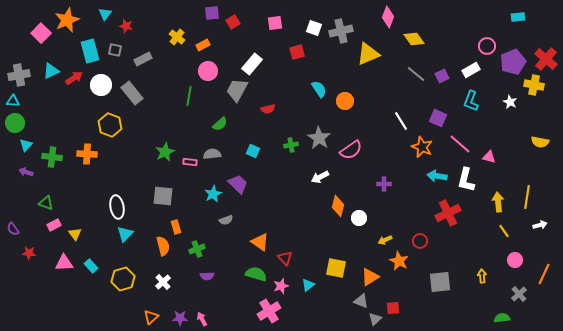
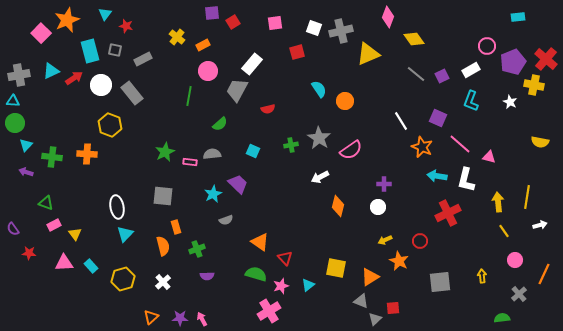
white circle at (359, 218): moved 19 px right, 11 px up
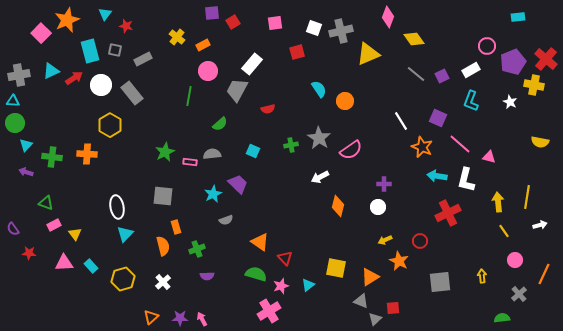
yellow hexagon at (110, 125): rotated 10 degrees clockwise
